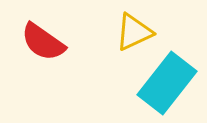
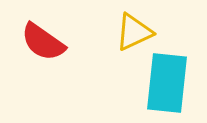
cyan rectangle: rotated 32 degrees counterclockwise
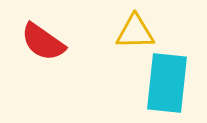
yellow triangle: moved 1 px right; rotated 24 degrees clockwise
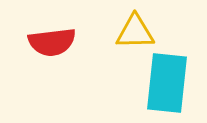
red semicircle: moved 9 px right; rotated 42 degrees counterclockwise
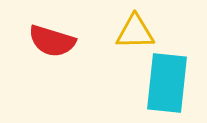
red semicircle: moved 1 px up; rotated 24 degrees clockwise
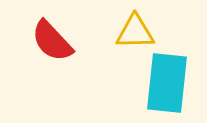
red semicircle: rotated 30 degrees clockwise
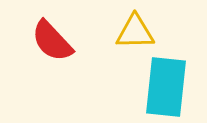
cyan rectangle: moved 1 px left, 4 px down
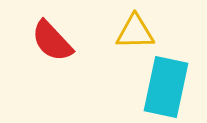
cyan rectangle: rotated 6 degrees clockwise
